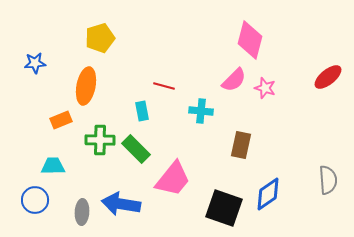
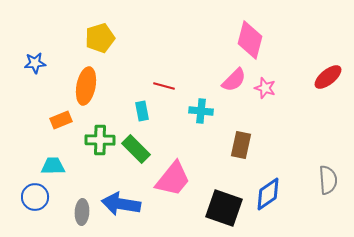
blue circle: moved 3 px up
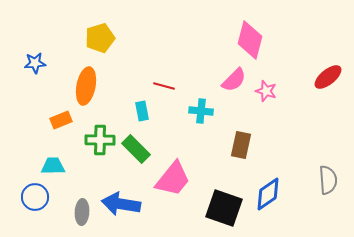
pink star: moved 1 px right, 3 px down
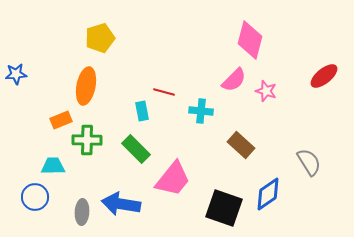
blue star: moved 19 px left, 11 px down
red ellipse: moved 4 px left, 1 px up
red line: moved 6 px down
green cross: moved 13 px left
brown rectangle: rotated 60 degrees counterclockwise
gray semicircle: moved 19 px left, 18 px up; rotated 28 degrees counterclockwise
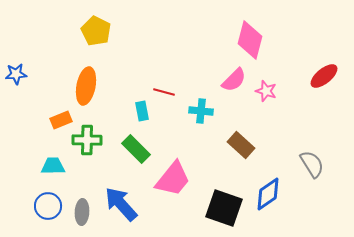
yellow pentagon: moved 4 px left, 7 px up; rotated 28 degrees counterclockwise
gray semicircle: moved 3 px right, 2 px down
blue circle: moved 13 px right, 9 px down
blue arrow: rotated 39 degrees clockwise
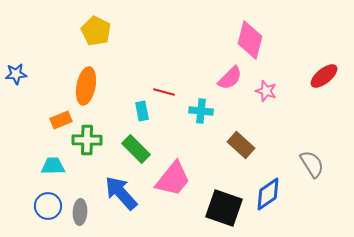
pink semicircle: moved 4 px left, 2 px up
blue arrow: moved 11 px up
gray ellipse: moved 2 px left
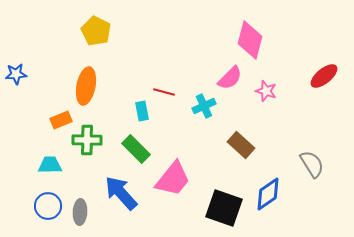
cyan cross: moved 3 px right, 5 px up; rotated 30 degrees counterclockwise
cyan trapezoid: moved 3 px left, 1 px up
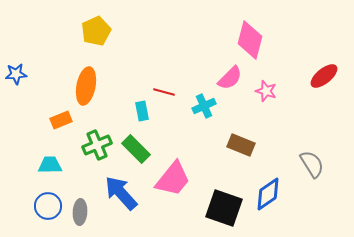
yellow pentagon: rotated 20 degrees clockwise
green cross: moved 10 px right, 5 px down; rotated 24 degrees counterclockwise
brown rectangle: rotated 20 degrees counterclockwise
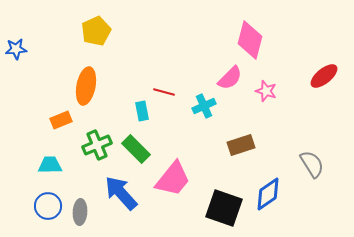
blue star: moved 25 px up
brown rectangle: rotated 40 degrees counterclockwise
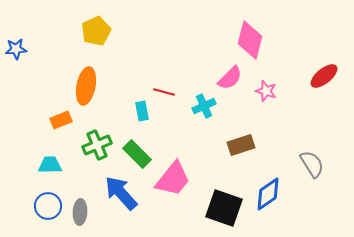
green rectangle: moved 1 px right, 5 px down
